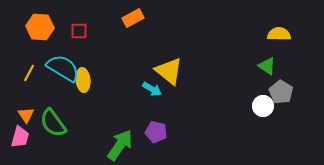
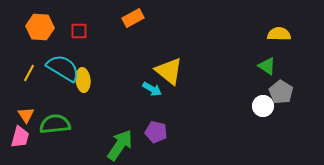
green semicircle: moved 2 px right, 1 px down; rotated 120 degrees clockwise
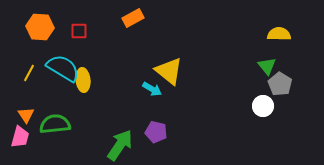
green triangle: rotated 18 degrees clockwise
gray pentagon: moved 1 px left, 8 px up
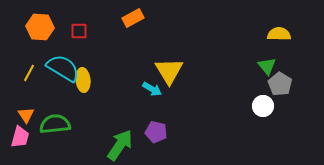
yellow triangle: rotated 20 degrees clockwise
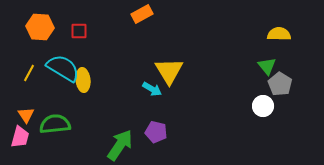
orange rectangle: moved 9 px right, 4 px up
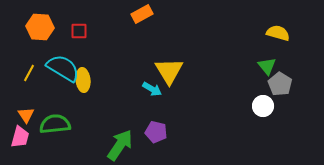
yellow semicircle: moved 1 px left, 1 px up; rotated 15 degrees clockwise
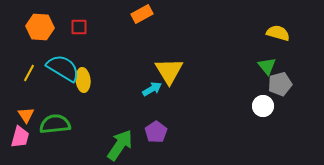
red square: moved 4 px up
gray pentagon: rotated 25 degrees clockwise
cyan arrow: rotated 60 degrees counterclockwise
purple pentagon: rotated 25 degrees clockwise
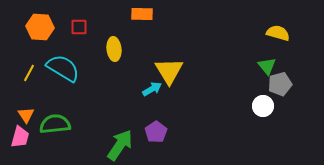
orange rectangle: rotated 30 degrees clockwise
yellow ellipse: moved 31 px right, 31 px up
